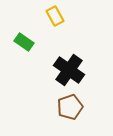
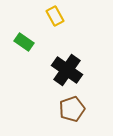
black cross: moved 2 px left
brown pentagon: moved 2 px right, 2 px down
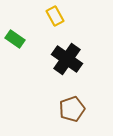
green rectangle: moved 9 px left, 3 px up
black cross: moved 11 px up
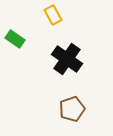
yellow rectangle: moved 2 px left, 1 px up
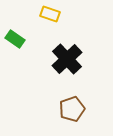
yellow rectangle: moved 3 px left, 1 px up; rotated 42 degrees counterclockwise
black cross: rotated 12 degrees clockwise
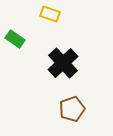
black cross: moved 4 px left, 4 px down
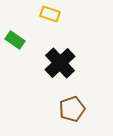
green rectangle: moved 1 px down
black cross: moved 3 px left
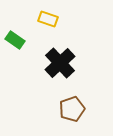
yellow rectangle: moved 2 px left, 5 px down
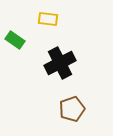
yellow rectangle: rotated 12 degrees counterclockwise
black cross: rotated 16 degrees clockwise
